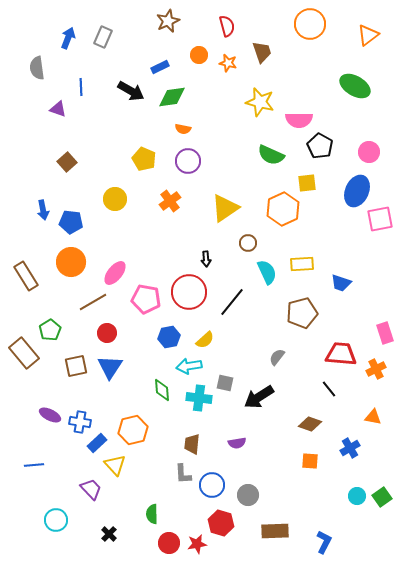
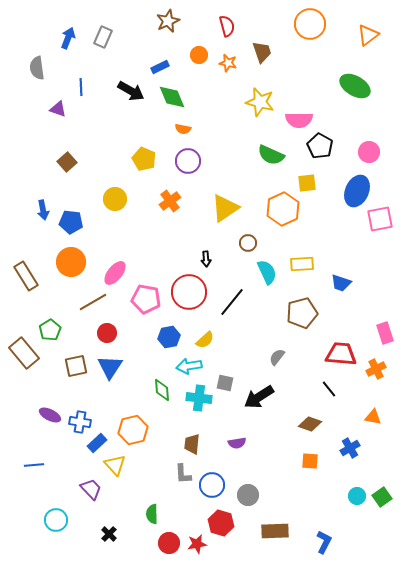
green diamond at (172, 97): rotated 76 degrees clockwise
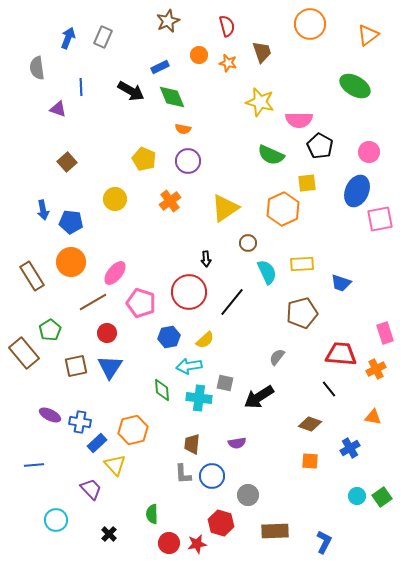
brown rectangle at (26, 276): moved 6 px right
pink pentagon at (146, 299): moved 5 px left, 4 px down; rotated 8 degrees clockwise
blue circle at (212, 485): moved 9 px up
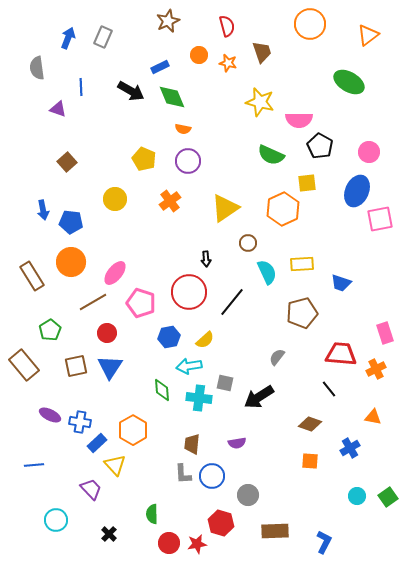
green ellipse at (355, 86): moved 6 px left, 4 px up
brown rectangle at (24, 353): moved 12 px down
orange hexagon at (133, 430): rotated 16 degrees counterclockwise
green square at (382, 497): moved 6 px right
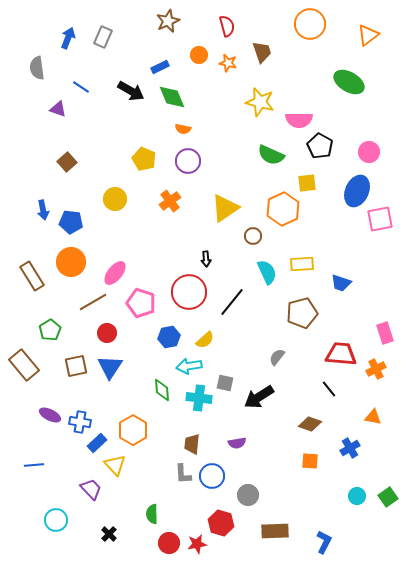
blue line at (81, 87): rotated 54 degrees counterclockwise
brown circle at (248, 243): moved 5 px right, 7 px up
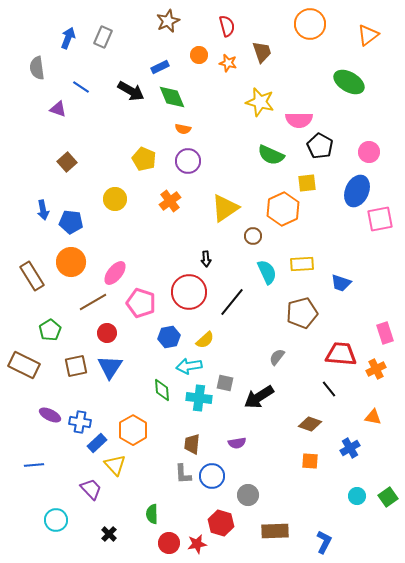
brown rectangle at (24, 365): rotated 24 degrees counterclockwise
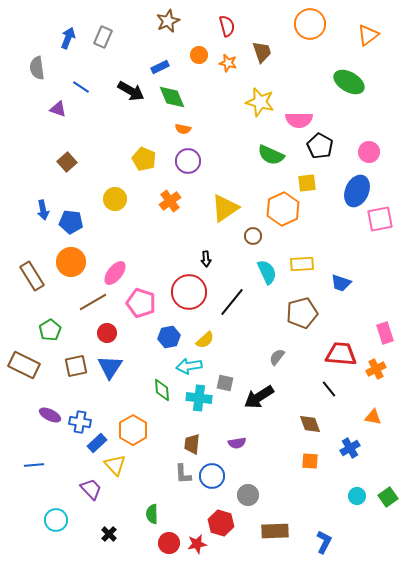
brown diamond at (310, 424): rotated 50 degrees clockwise
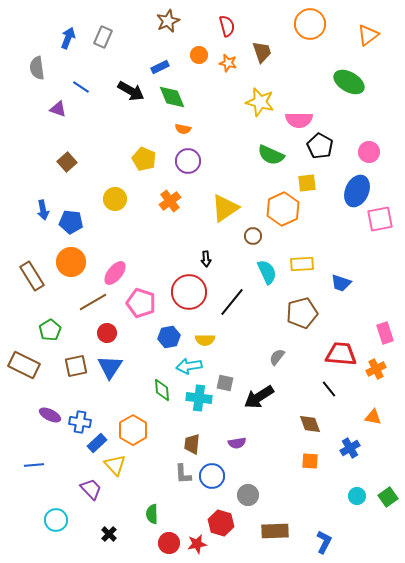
yellow semicircle at (205, 340): rotated 42 degrees clockwise
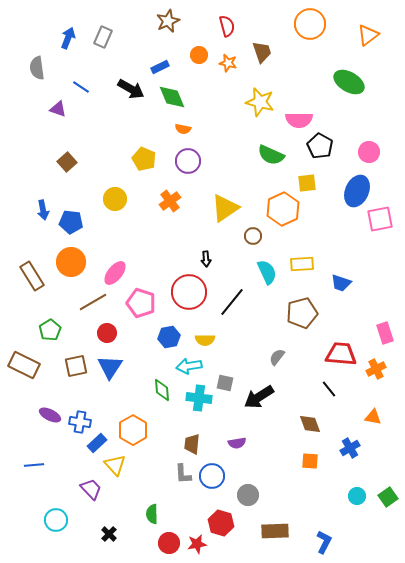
black arrow at (131, 91): moved 2 px up
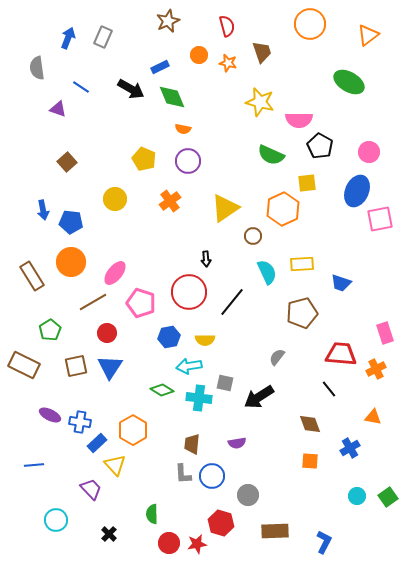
green diamond at (162, 390): rotated 55 degrees counterclockwise
